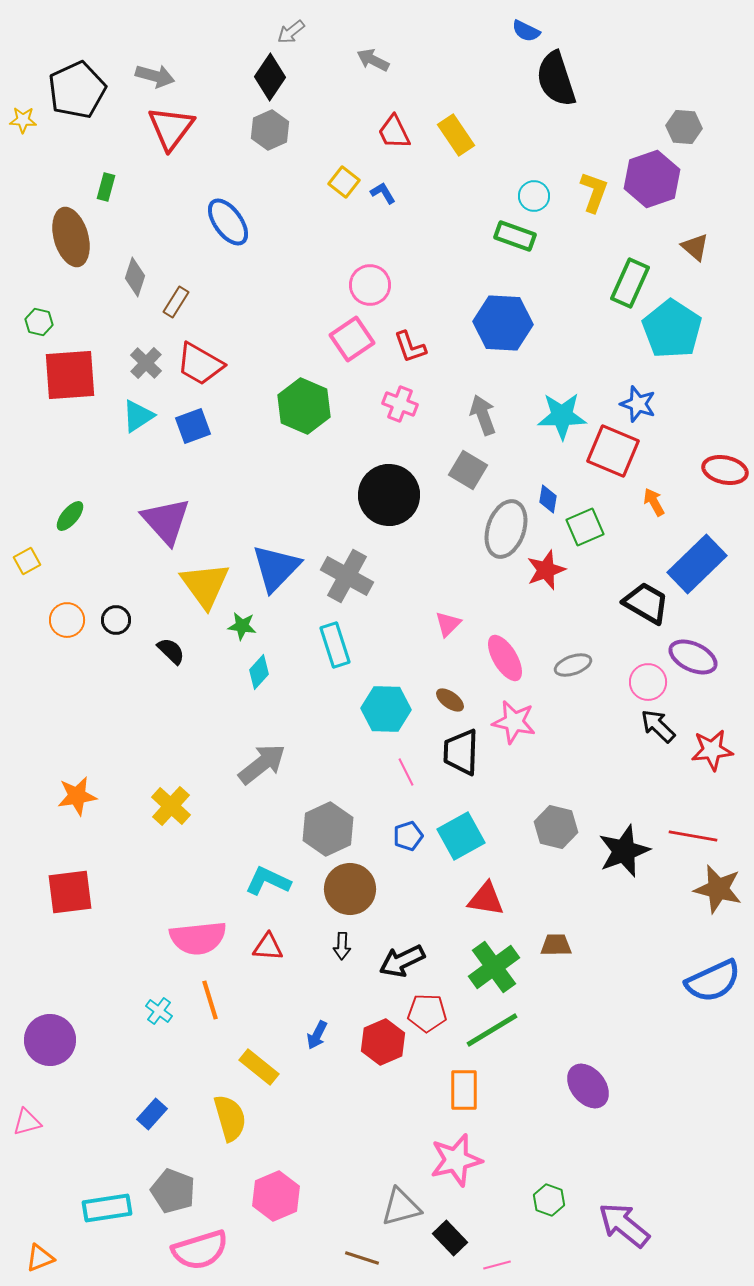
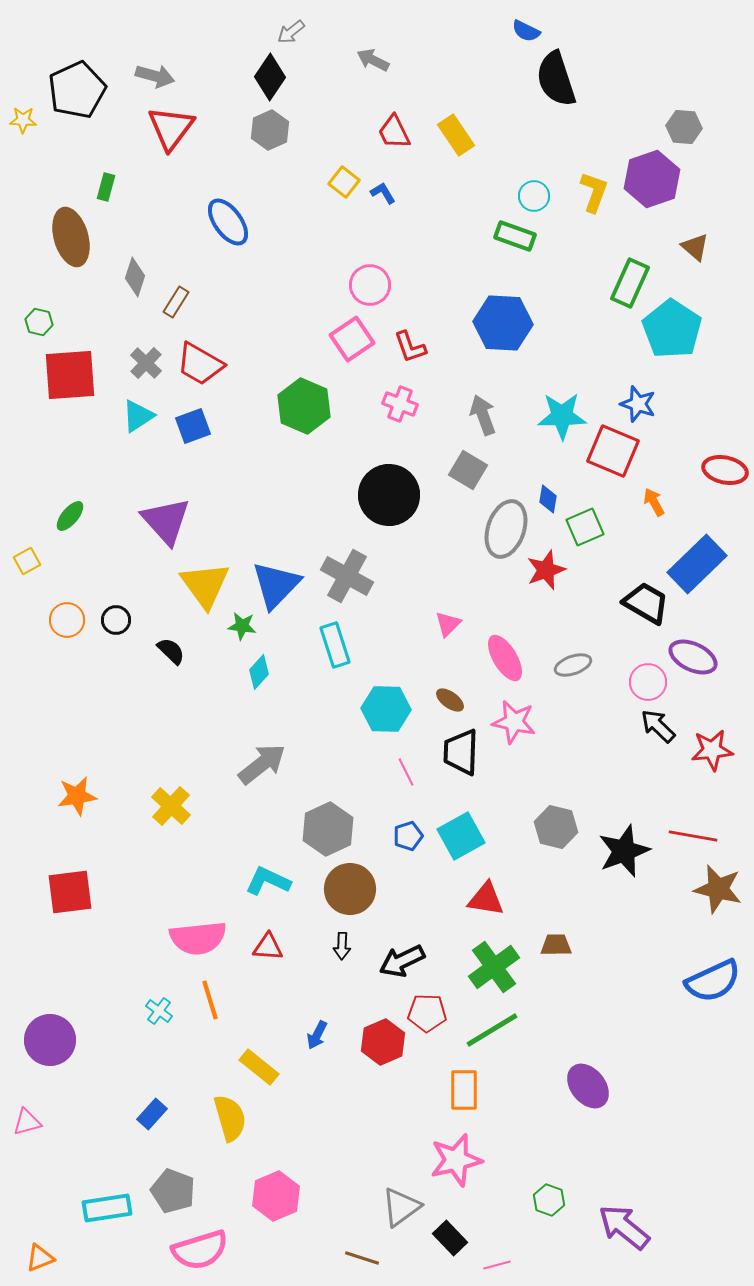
blue triangle at (276, 568): moved 17 px down
gray triangle at (401, 1207): rotated 21 degrees counterclockwise
purple arrow at (624, 1225): moved 2 px down
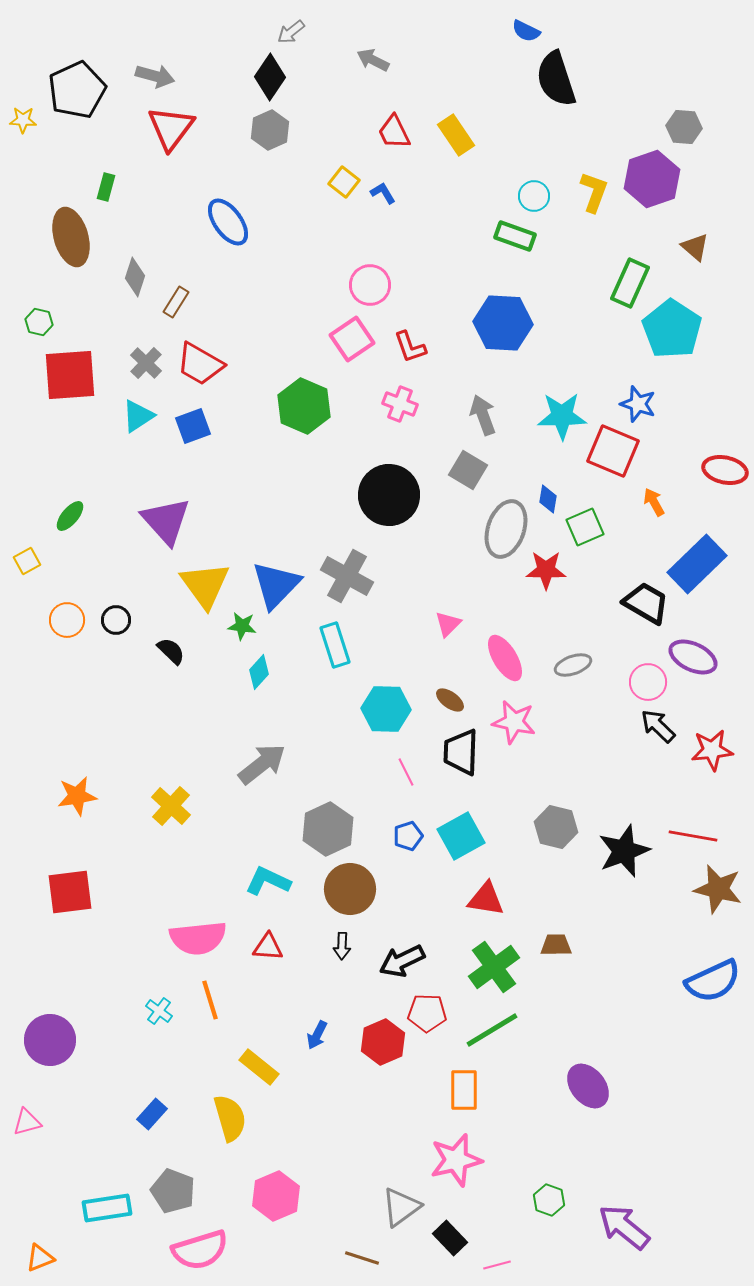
red star at (546, 570): rotated 21 degrees clockwise
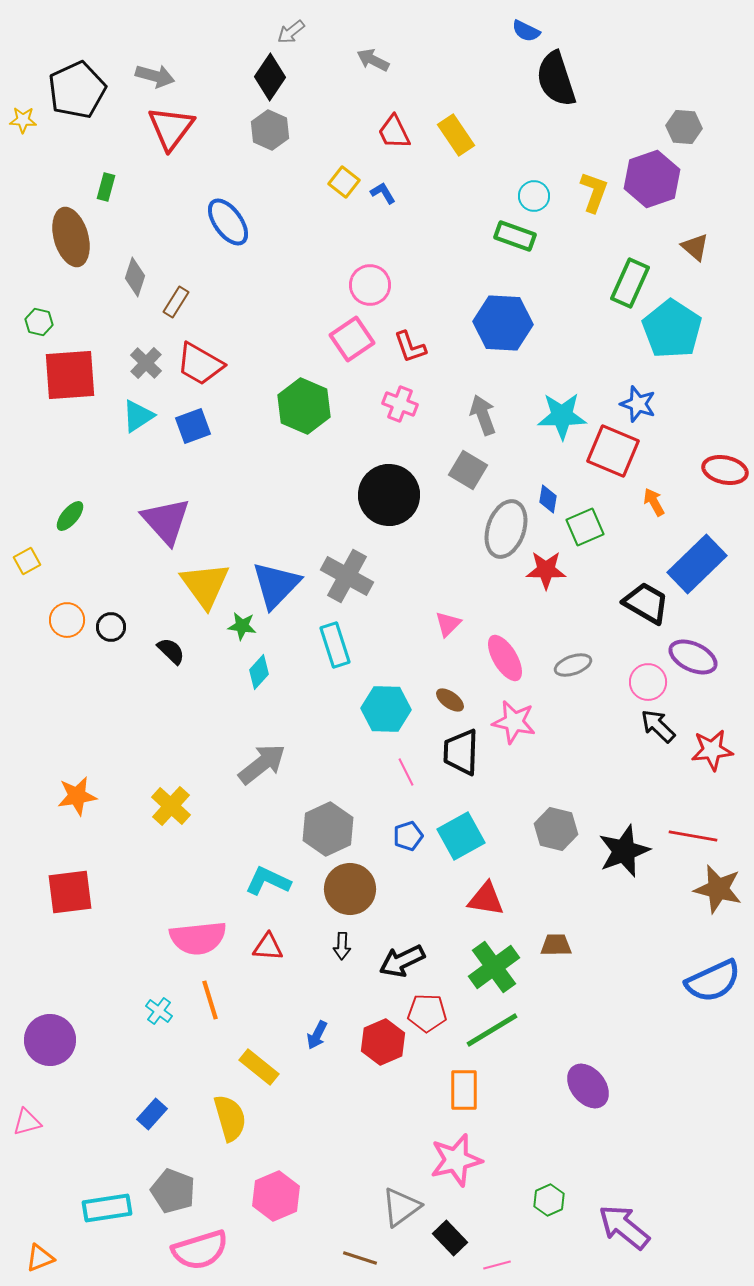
gray hexagon at (270, 130): rotated 12 degrees counterclockwise
black circle at (116, 620): moved 5 px left, 7 px down
gray hexagon at (556, 827): moved 2 px down
green hexagon at (549, 1200): rotated 16 degrees clockwise
brown line at (362, 1258): moved 2 px left
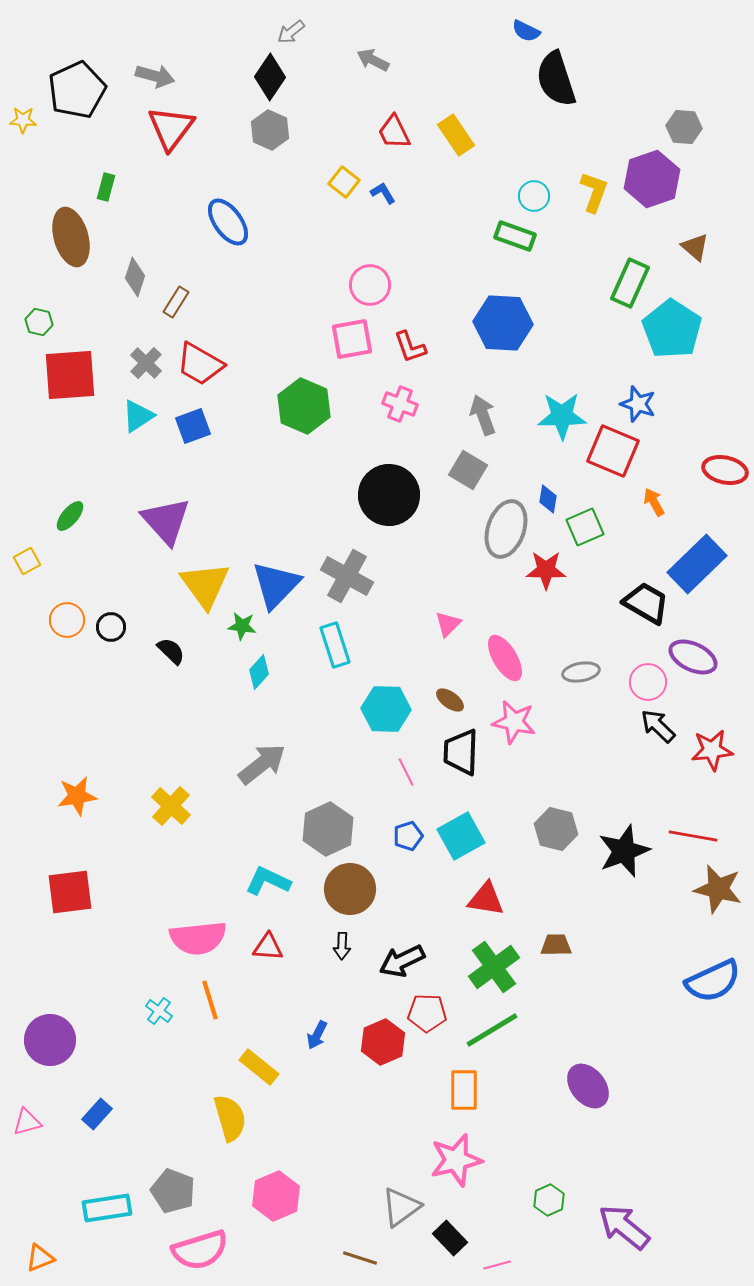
pink square at (352, 339): rotated 24 degrees clockwise
gray ellipse at (573, 665): moved 8 px right, 7 px down; rotated 9 degrees clockwise
blue rectangle at (152, 1114): moved 55 px left
